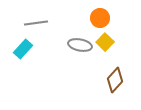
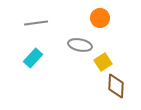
yellow square: moved 2 px left, 20 px down; rotated 12 degrees clockwise
cyan rectangle: moved 10 px right, 9 px down
brown diamond: moved 1 px right, 6 px down; rotated 40 degrees counterclockwise
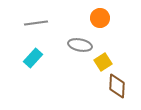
brown diamond: moved 1 px right
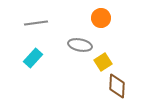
orange circle: moved 1 px right
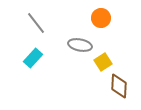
gray line: rotated 60 degrees clockwise
brown diamond: moved 2 px right
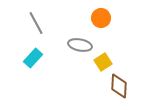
gray line: rotated 10 degrees clockwise
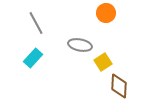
orange circle: moved 5 px right, 5 px up
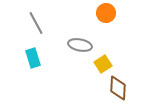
cyan rectangle: rotated 60 degrees counterclockwise
yellow square: moved 2 px down
brown diamond: moved 1 px left, 2 px down
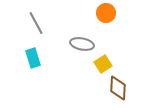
gray ellipse: moved 2 px right, 1 px up
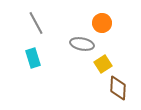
orange circle: moved 4 px left, 10 px down
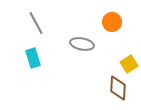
orange circle: moved 10 px right, 1 px up
yellow square: moved 26 px right
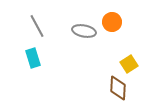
gray line: moved 1 px right, 3 px down
gray ellipse: moved 2 px right, 13 px up
